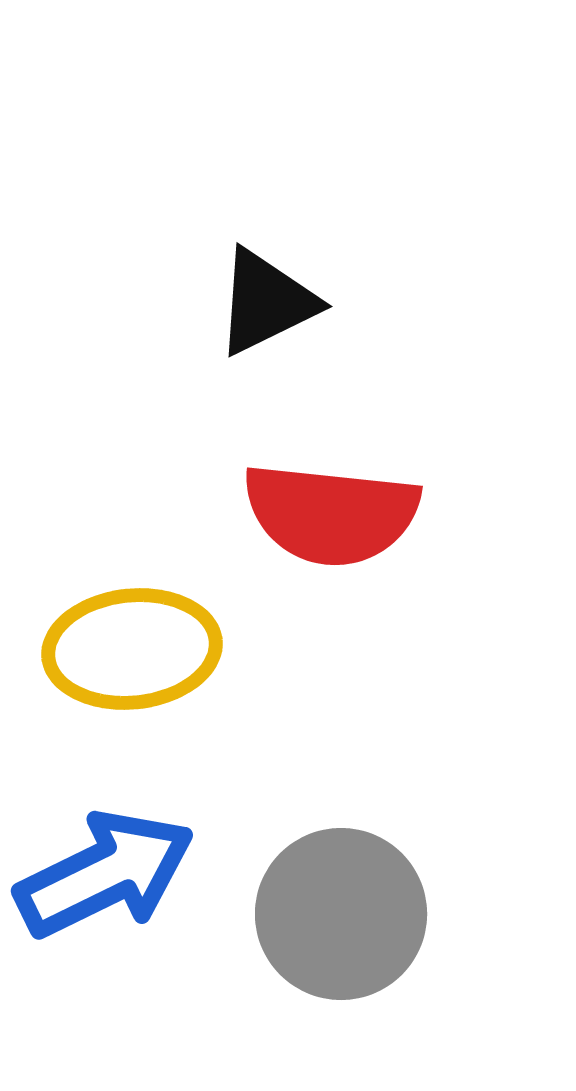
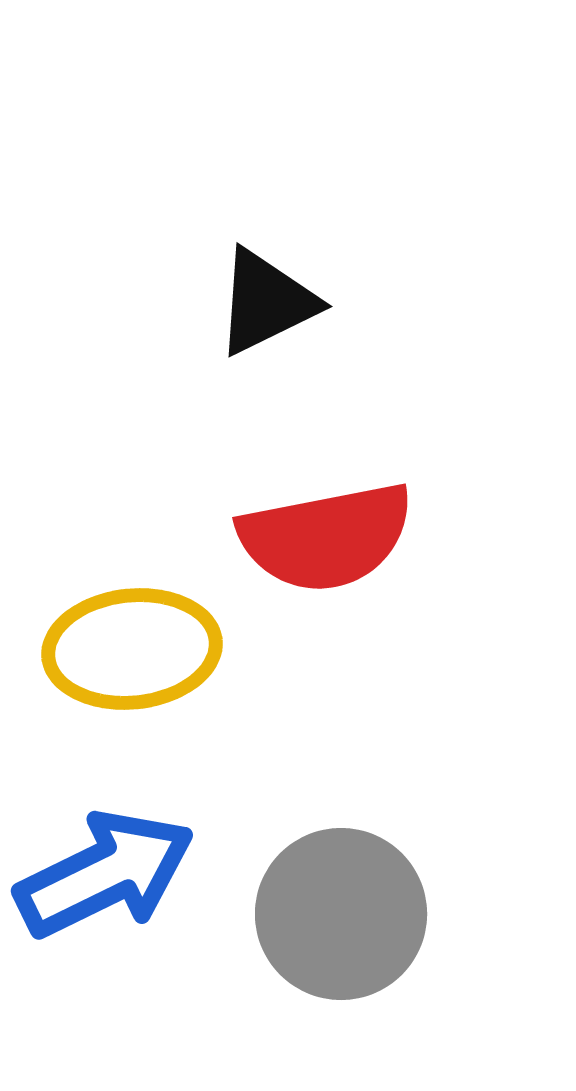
red semicircle: moved 5 px left, 23 px down; rotated 17 degrees counterclockwise
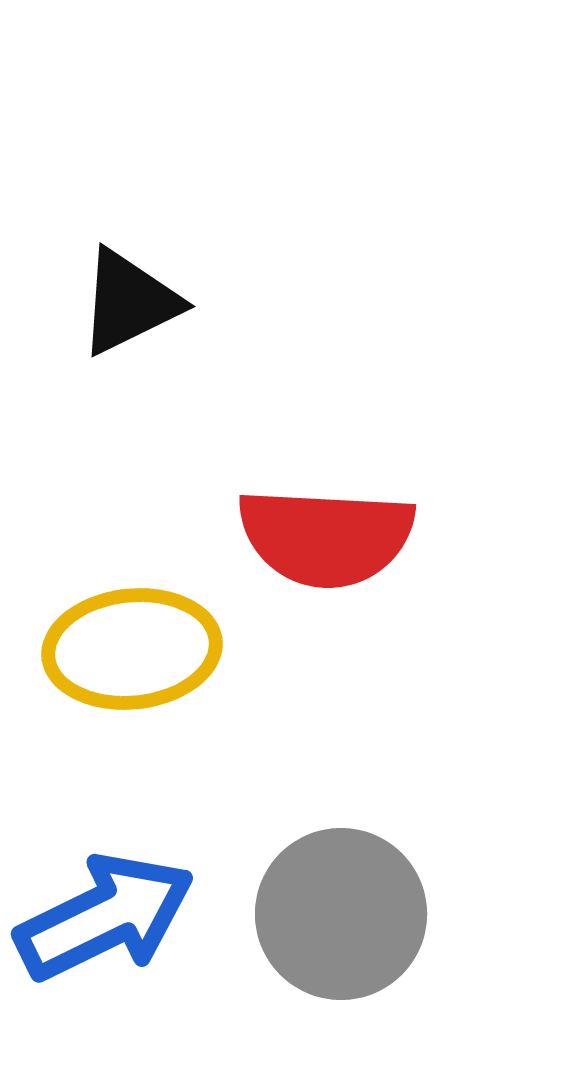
black triangle: moved 137 px left
red semicircle: rotated 14 degrees clockwise
blue arrow: moved 43 px down
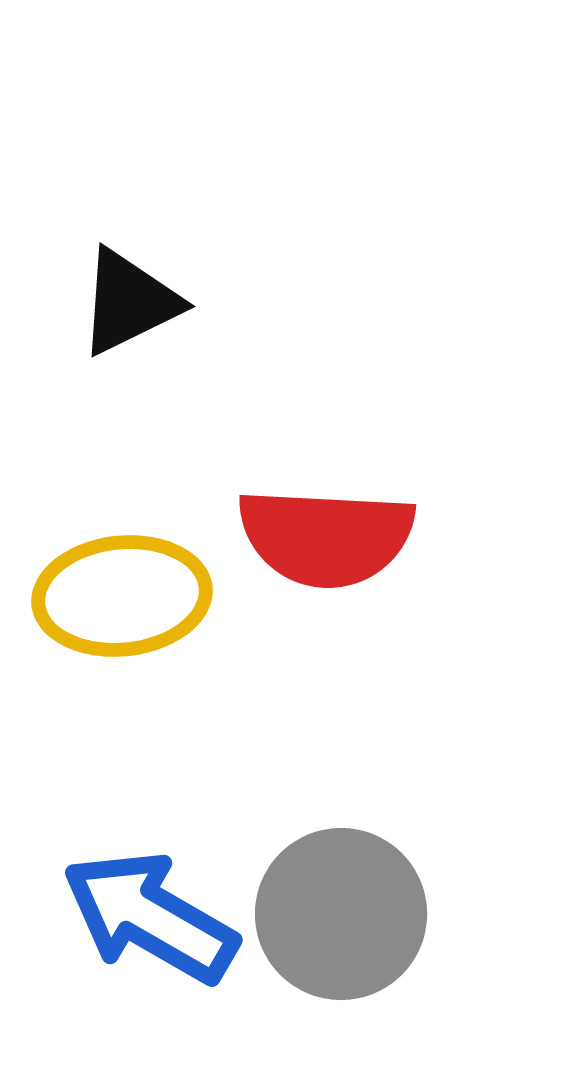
yellow ellipse: moved 10 px left, 53 px up
blue arrow: moved 45 px right; rotated 124 degrees counterclockwise
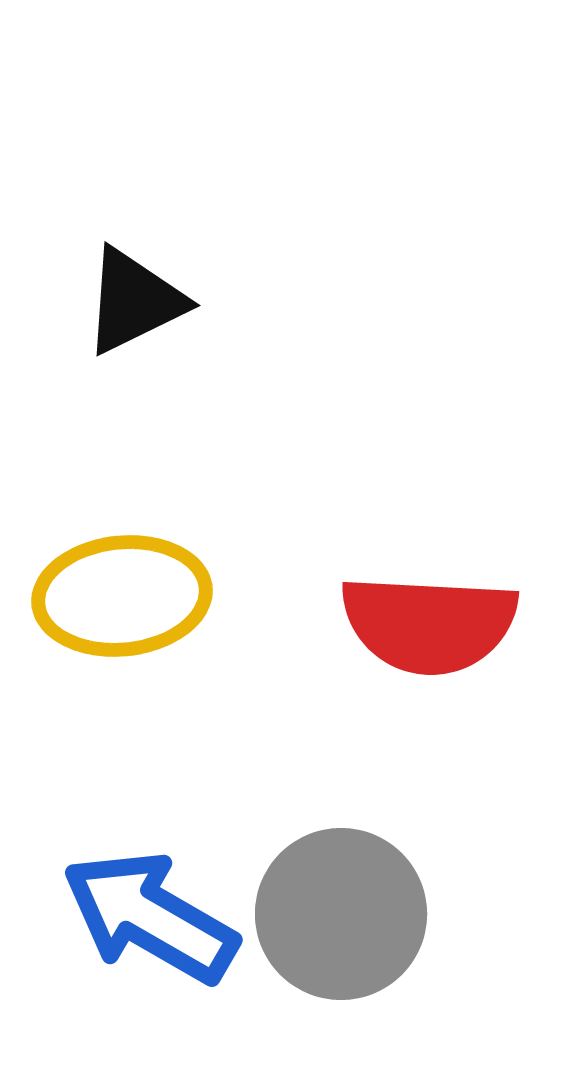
black triangle: moved 5 px right, 1 px up
red semicircle: moved 103 px right, 87 px down
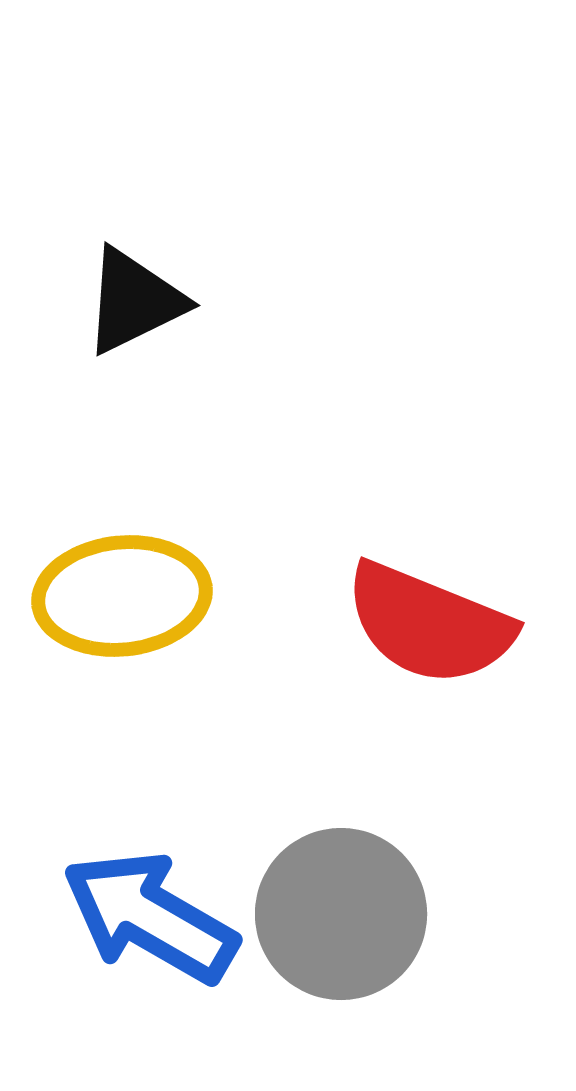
red semicircle: rotated 19 degrees clockwise
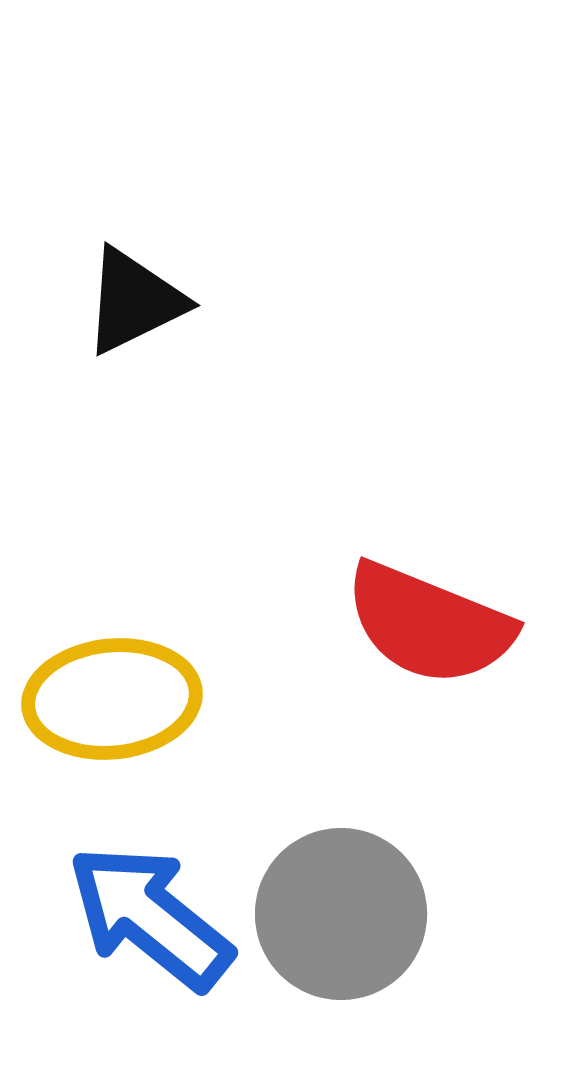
yellow ellipse: moved 10 px left, 103 px down
blue arrow: rotated 9 degrees clockwise
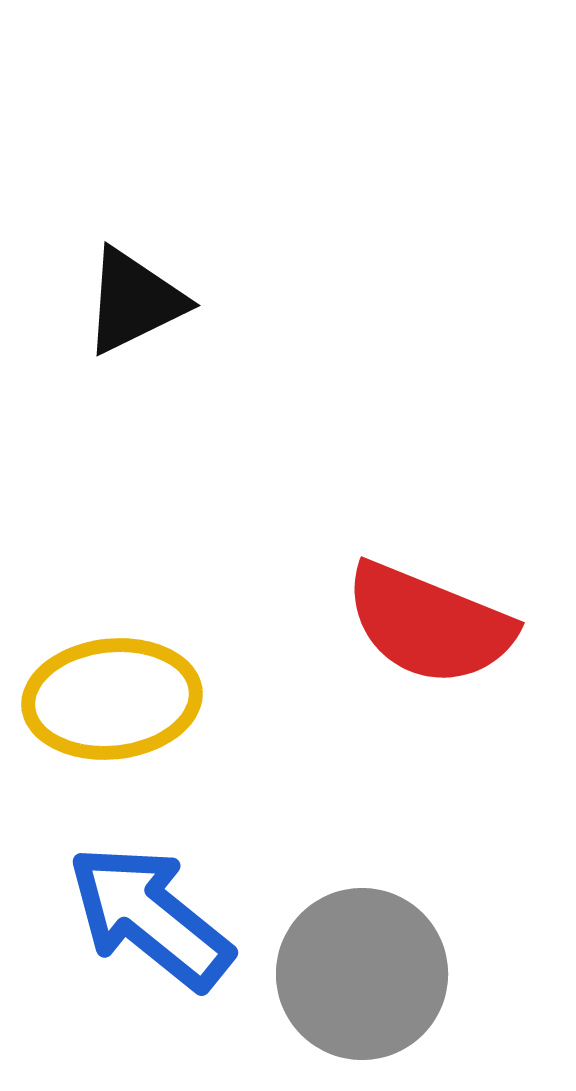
gray circle: moved 21 px right, 60 px down
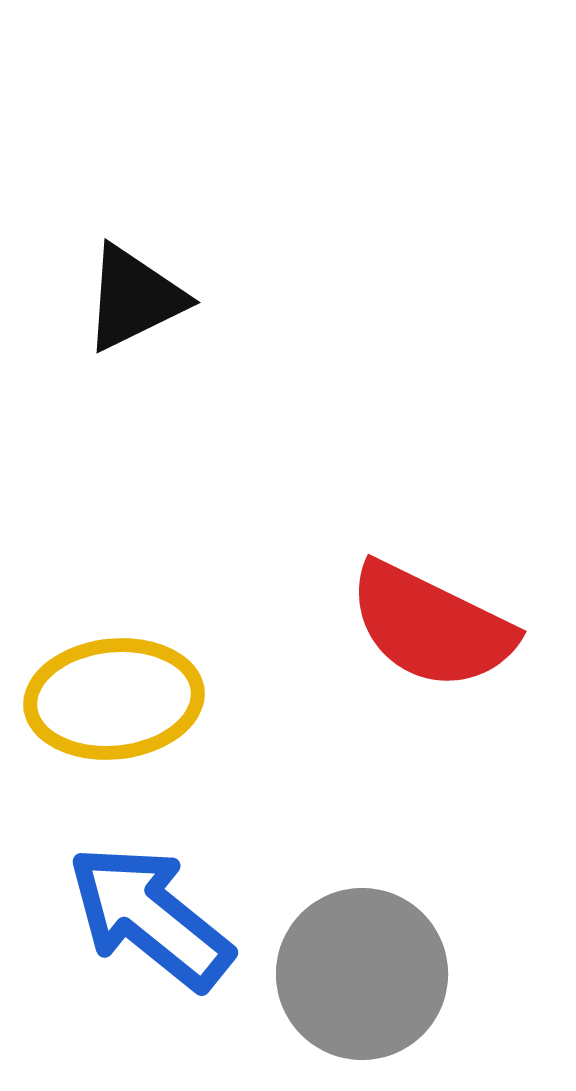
black triangle: moved 3 px up
red semicircle: moved 2 px right, 2 px down; rotated 4 degrees clockwise
yellow ellipse: moved 2 px right
